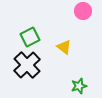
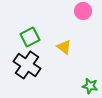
black cross: rotated 12 degrees counterclockwise
green star: moved 11 px right; rotated 28 degrees clockwise
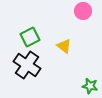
yellow triangle: moved 1 px up
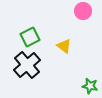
black cross: rotated 16 degrees clockwise
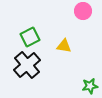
yellow triangle: rotated 28 degrees counterclockwise
green star: rotated 21 degrees counterclockwise
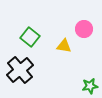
pink circle: moved 1 px right, 18 px down
green square: rotated 24 degrees counterclockwise
black cross: moved 7 px left, 5 px down
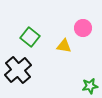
pink circle: moved 1 px left, 1 px up
black cross: moved 2 px left
